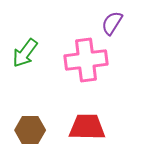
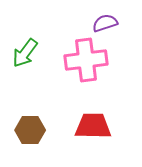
purple semicircle: moved 7 px left; rotated 40 degrees clockwise
red trapezoid: moved 6 px right, 1 px up
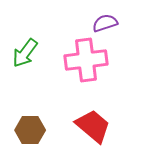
red trapezoid: rotated 39 degrees clockwise
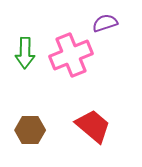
green arrow: rotated 36 degrees counterclockwise
pink cross: moved 15 px left, 5 px up; rotated 15 degrees counterclockwise
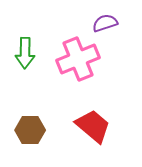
pink cross: moved 7 px right, 4 px down
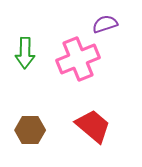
purple semicircle: moved 1 px down
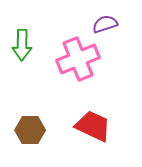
green arrow: moved 3 px left, 8 px up
red trapezoid: rotated 15 degrees counterclockwise
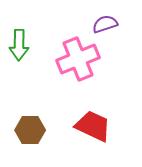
green arrow: moved 3 px left
